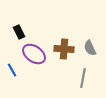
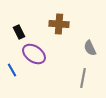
brown cross: moved 5 px left, 25 px up
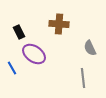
blue line: moved 2 px up
gray line: rotated 18 degrees counterclockwise
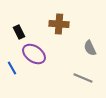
gray line: rotated 60 degrees counterclockwise
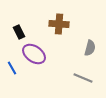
gray semicircle: rotated 140 degrees counterclockwise
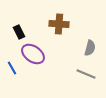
purple ellipse: moved 1 px left
gray line: moved 3 px right, 4 px up
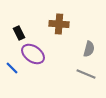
black rectangle: moved 1 px down
gray semicircle: moved 1 px left, 1 px down
blue line: rotated 16 degrees counterclockwise
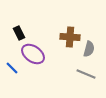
brown cross: moved 11 px right, 13 px down
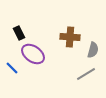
gray semicircle: moved 4 px right, 1 px down
gray line: rotated 54 degrees counterclockwise
